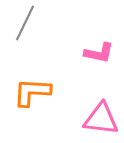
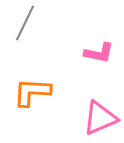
pink triangle: moved 1 px left, 1 px up; rotated 30 degrees counterclockwise
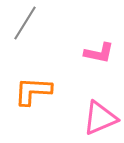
gray line: rotated 6 degrees clockwise
orange L-shape: moved 1 px right, 1 px up
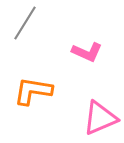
pink L-shape: moved 12 px left, 1 px up; rotated 12 degrees clockwise
orange L-shape: rotated 6 degrees clockwise
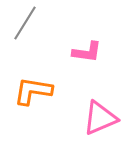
pink L-shape: rotated 16 degrees counterclockwise
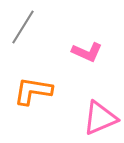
gray line: moved 2 px left, 4 px down
pink L-shape: rotated 16 degrees clockwise
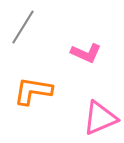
pink L-shape: moved 1 px left, 1 px down
